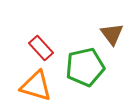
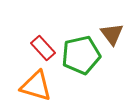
red rectangle: moved 2 px right
green pentagon: moved 4 px left, 12 px up
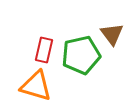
red rectangle: moved 1 px right, 2 px down; rotated 55 degrees clockwise
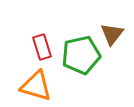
brown triangle: rotated 15 degrees clockwise
red rectangle: moved 2 px left, 3 px up; rotated 30 degrees counterclockwise
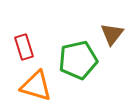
red rectangle: moved 18 px left
green pentagon: moved 3 px left, 5 px down
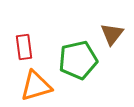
red rectangle: rotated 10 degrees clockwise
orange triangle: rotated 32 degrees counterclockwise
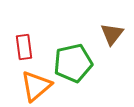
green pentagon: moved 5 px left, 3 px down
orange triangle: rotated 24 degrees counterclockwise
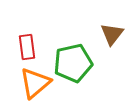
red rectangle: moved 3 px right
orange triangle: moved 1 px left, 3 px up
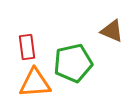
brown triangle: moved 3 px up; rotated 45 degrees counterclockwise
orange triangle: rotated 36 degrees clockwise
